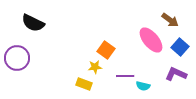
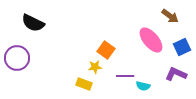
brown arrow: moved 4 px up
blue square: moved 2 px right; rotated 24 degrees clockwise
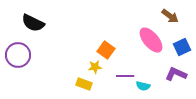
purple circle: moved 1 px right, 3 px up
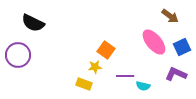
pink ellipse: moved 3 px right, 2 px down
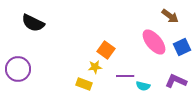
purple circle: moved 14 px down
purple L-shape: moved 7 px down
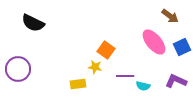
yellow star: rotated 16 degrees clockwise
yellow rectangle: moved 6 px left; rotated 28 degrees counterclockwise
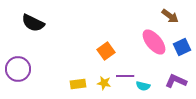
orange square: moved 1 px down; rotated 18 degrees clockwise
yellow star: moved 9 px right, 16 px down
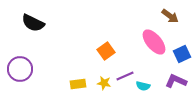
blue square: moved 7 px down
purple circle: moved 2 px right
purple line: rotated 24 degrees counterclockwise
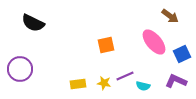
orange square: moved 6 px up; rotated 24 degrees clockwise
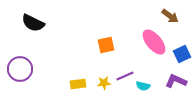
yellow star: rotated 16 degrees counterclockwise
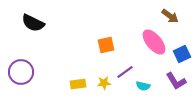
purple circle: moved 1 px right, 3 px down
purple line: moved 4 px up; rotated 12 degrees counterclockwise
purple L-shape: rotated 145 degrees counterclockwise
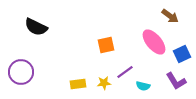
black semicircle: moved 3 px right, 4 px down
